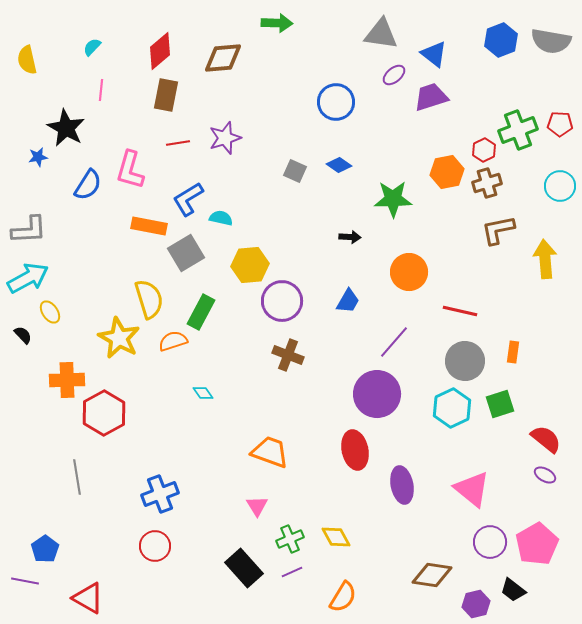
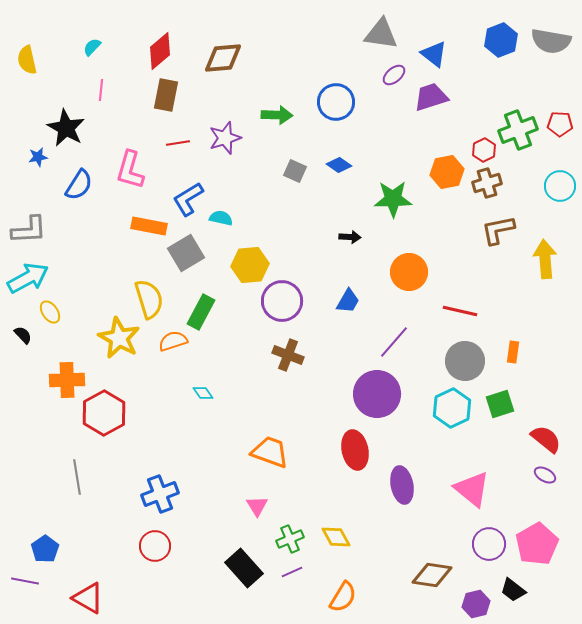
green arrow at (277, 23): moved 92 px down
blue semicircle at (88, 185): moved 9 px left
purple circle at (490, 542): moved 1 px left, 2 px down
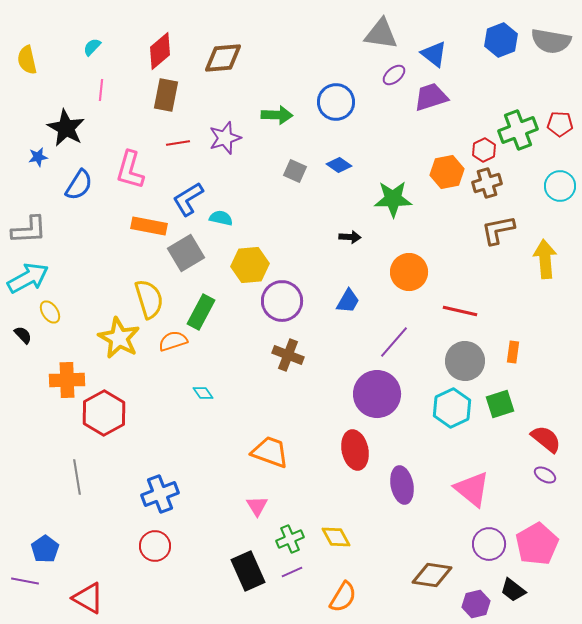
black rectangle at (244, 568): moved 4 px right, 3 px down; rotated 18 degrees clockwise
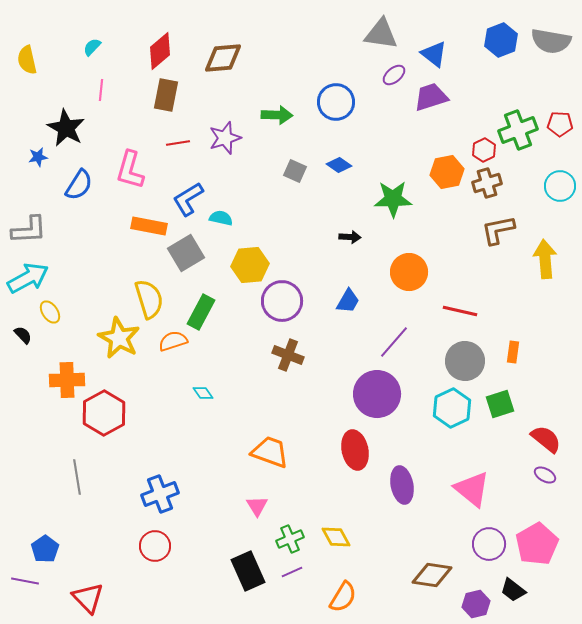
red triangle at (88, 598): rotated 16 degrees clockwise
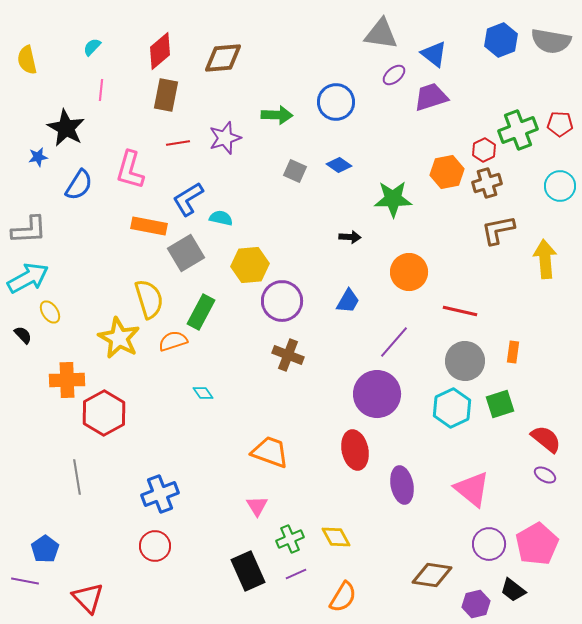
purple line at (292, 572): moved 4 px right, 2 px down
